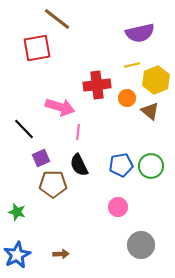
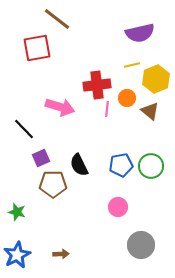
yellow hexagon: moved 1 px up
pink line: moved 29 px right, 23 px up
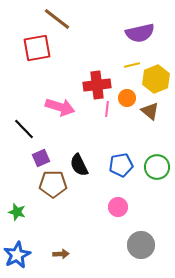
green circle: moved 6 px right, 1 px down
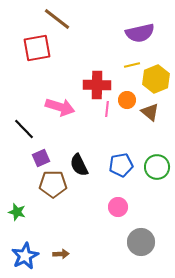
red cross: rotated 8 degrees clockwise
orange circle: moved 2 px down
brown triangle: moved 1 px down
gray circle: moved 3 px up
blue star: moved 8 px right, 1 px down
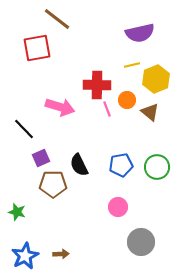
pink line: rotated 28 degrees counterclockwise
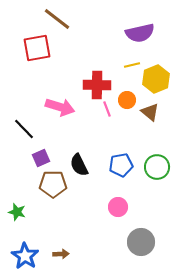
blue star: rotated 12 degrees counterclockwise
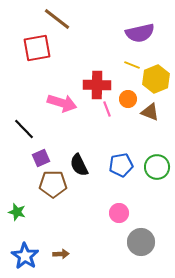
yellow line: rotated 35 degrees clockwise
orange circle: moved 1 px right, 1 px up
pink arrow: moved 2 px right, 4 px up
brown triangle: rotated 18 degrees counterclockwise
pink circle: moved 1 px right, 6 px down
